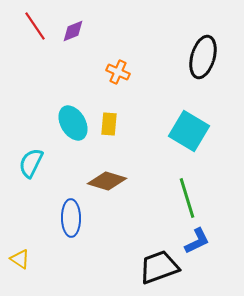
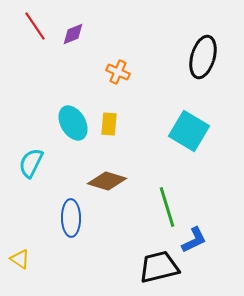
purple diamond: moved 3 px down
green line: moved 20 px left, 9 px down
blue L-shape: moved 3 px left, 1 px up
black trapezoid: rotated 6 degrees clockwise
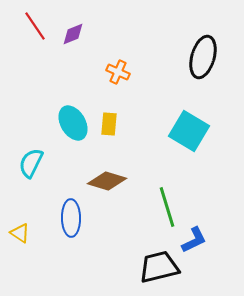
yellow triangle: moved 26 px up
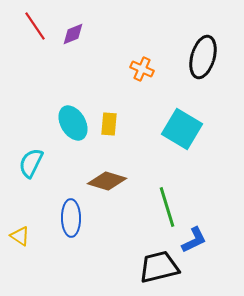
orange cross: moved 24 px right, 3 px up
cyan square: moved 7 px left, 2 px up
yellow triangle: moved 3 px down
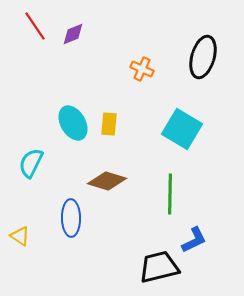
green line: moved 3 px right, 13 px up; rotated 18 degrees clockwise
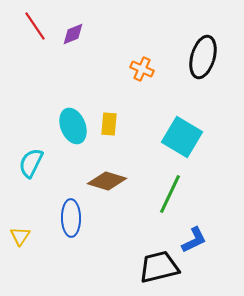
cyan ellipse: moved 3 px down; rotated 8 degrees clockwise
cyan square: moved 8 px down
green line: rotated 24 degrees clockwise
yellow triangle: rotated 30 degrees clockwise
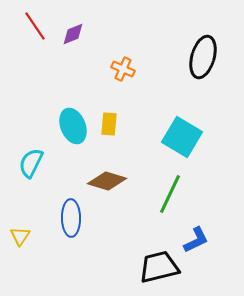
orange cross: moved 19 px left
blue L-shape: moved 2 px right
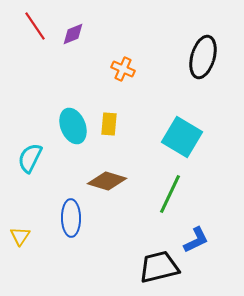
cyan semicircle: moved 1 px left, 5 px up
